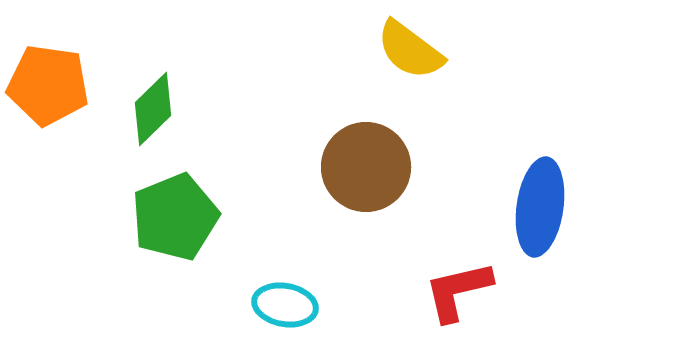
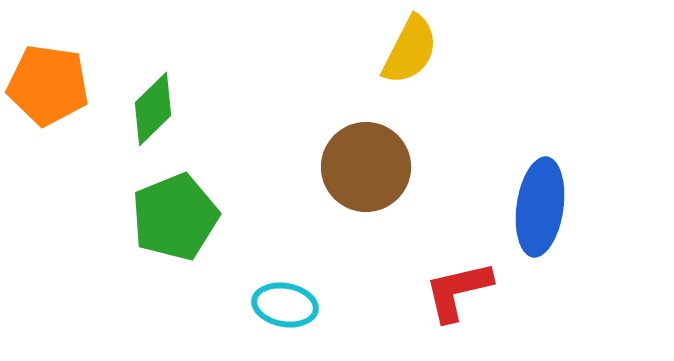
yellow semicircle: rotated 100 degrees counterclockwise
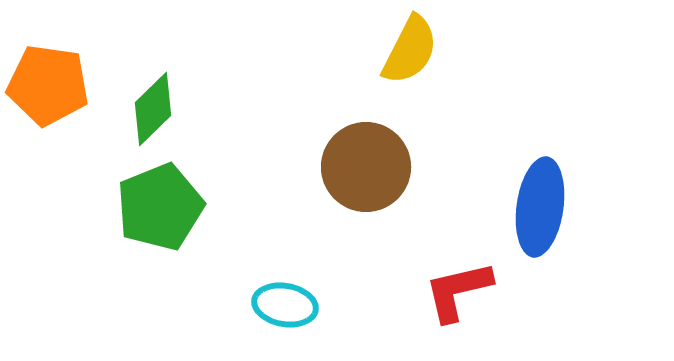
green pentagon: moved 15 px left, 10 px up
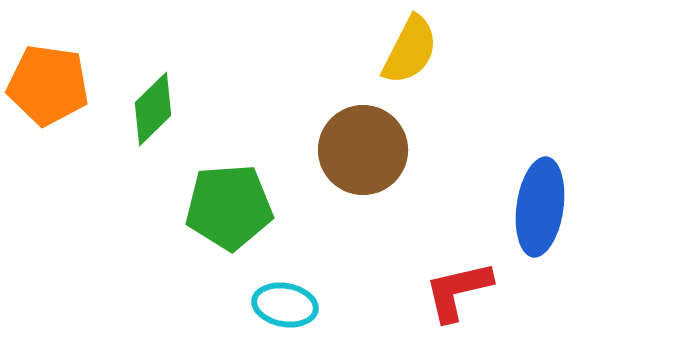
brown circle: moved 3 px left, 17 px up
green pentagon: moved 69 px right; rotated 18 degrees clockwise
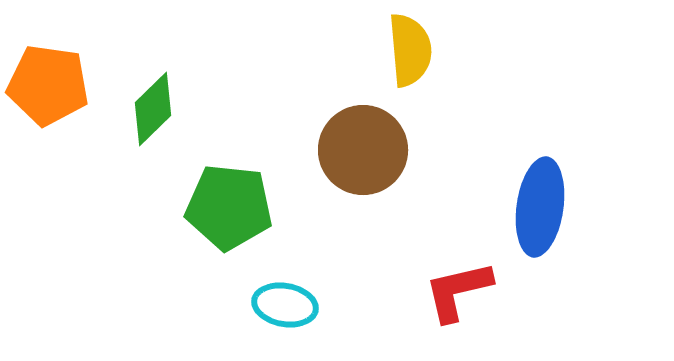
yellow semicircle: rotated 32 degrees counterclockwise
green pentagon: rotated 10 degrees clockwise
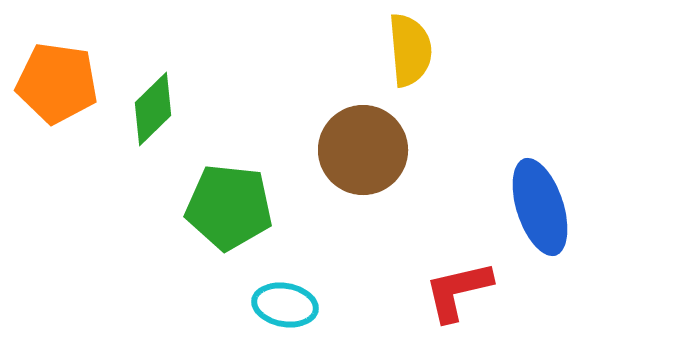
orange pentagon: moved 9 px right, 2 px up
blue ellipse: rotated 26 degrees counterclockwise
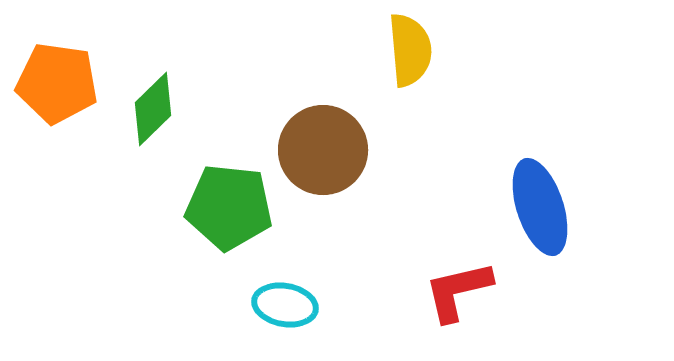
brown circle: moved 40 px left
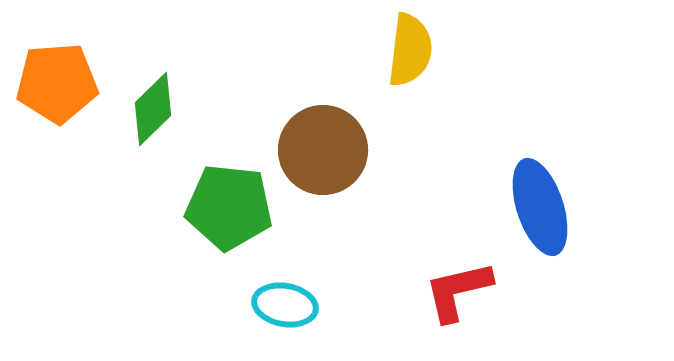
yellow semicircle: rotated 12 degrees clockwise
orange pentagon: rotated 12 degrees counterclockwise
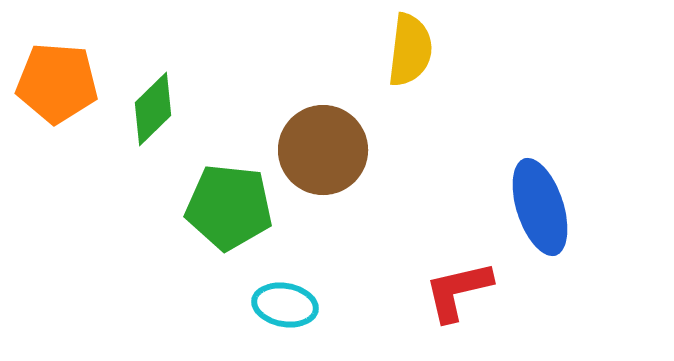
orange pentagon: rotated 8 degrees clockwise
